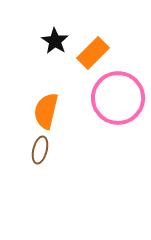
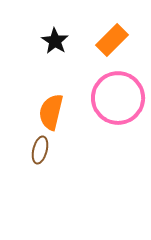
orange rectangle: moved 19 px right, 13 px up
orange semicircle: moved 5 px right, 1 px down
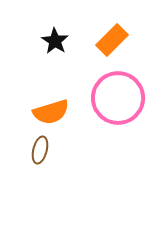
orange semicircle: rotated 120 degrees counterclockwise
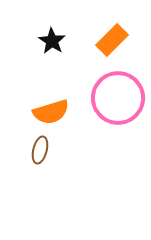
black star: moved 3 px left
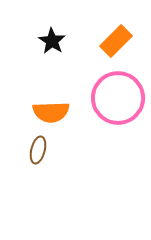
orange rectangle: moved 4 px right, 1 px down
orange semicircle: rotated 15 degrees clockwise
brown ellipse: moved 2 px left
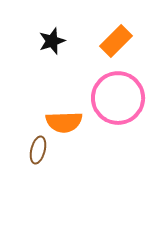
black star: rotated 20 degrees clockwise
orange semicircle: moved 13 px right, 10 px down
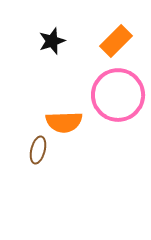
pink circle: moved 3 px up
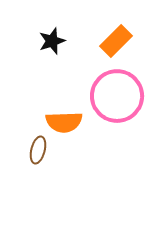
pink circle: moved 1 px left, 1 px down
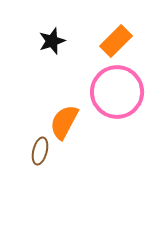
pink circle: moved 4 px up
orange semicircle: rotated 120 degrees clockwise
brown ellipse: moved 2 px right, 1 px down
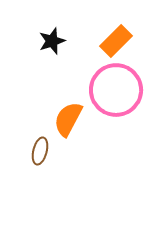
pink circle: moved 1 px left, 2 px up
orange semicircle: moved 4 px right, 3 px up
